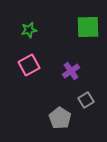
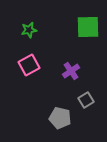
gray pentagon: rotated 20 degrees counterclockwise
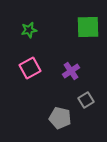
pink square: moved 1 px right, 3 px down
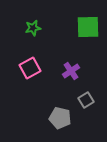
green star: moved 4 px right, 2 px up
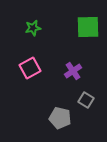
purple cross: moved 2 px right
gray square: rotated 28 degrees counterclockwise
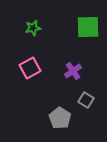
gray pentagon: rotated 20 degrees clockwise
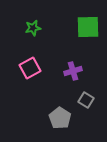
purple cross: rotated 18 degrees clockwise
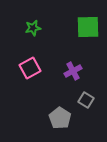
purple cross: rotated 12 degrees counterclockwise
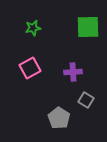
purple cross: moved 1 px down; rotated 24 degrees clockwise
gray pentagon: moved 1 px left
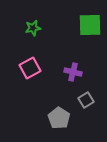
green square: moved 2 px right, 2 px up
purple cross: rotated 18 degrees clockwise
gray square: rotated 28 degrees clockwise
